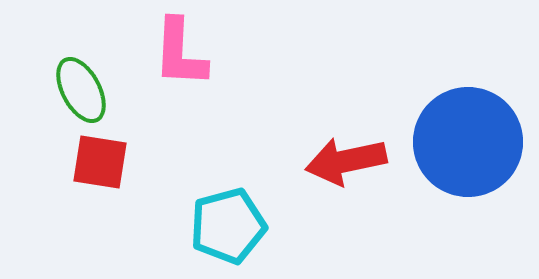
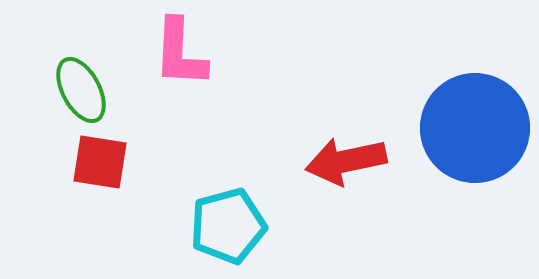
blue circle: moved 7 px right, 14 px up
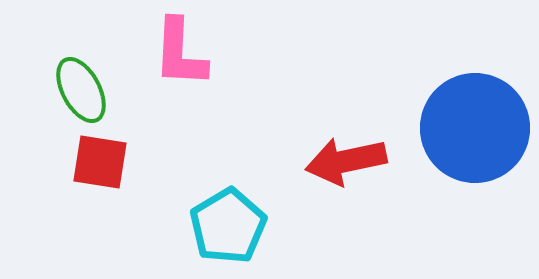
cyan pentagon: rotated 16 degrees counterclockwise
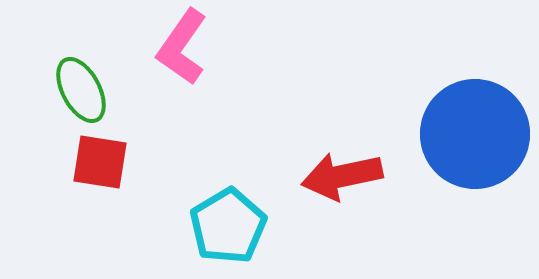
pink L-shape: moved 2 px right, 6 px up; rotated 32 degrees clockwise
blue circle: moved 6 px down
red arrow: moved 4 px left, 15 px down
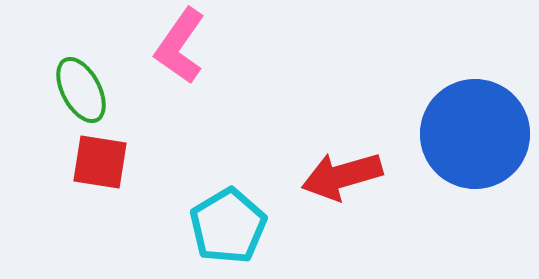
pink L-shape: moved 2 px left, 1 px up
red arrow: rotated 4 degrees counterclockwise
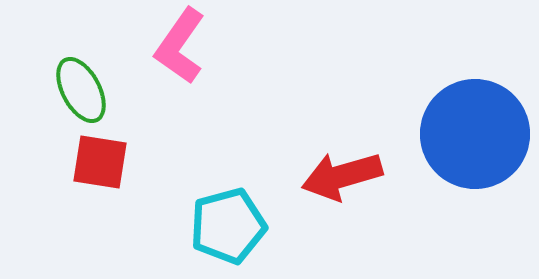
cyan pentagon: rotated 16 degrees clockwise
